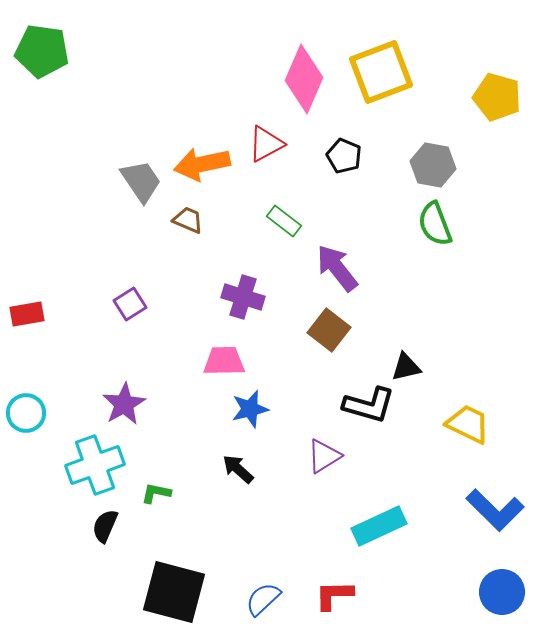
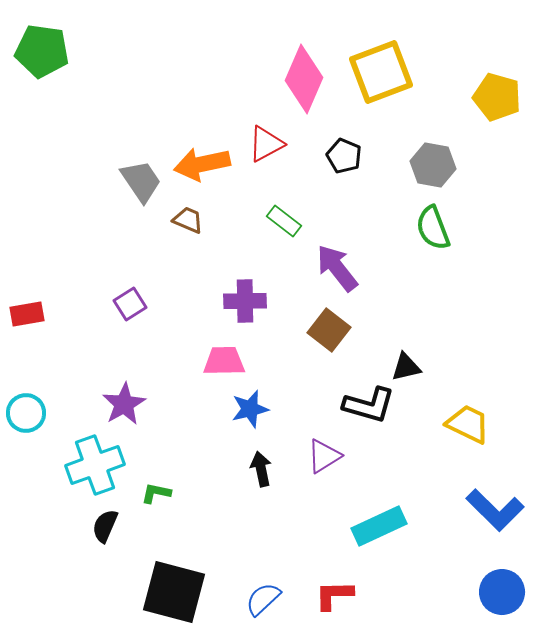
green semicircle: moved 2 px left, 4 px down
purple cross: moved 2 px right, 4 px down; rotated 18 degrees counterclockwise
black arrow: moved 23 px right; rotated 36 degrees clockwise
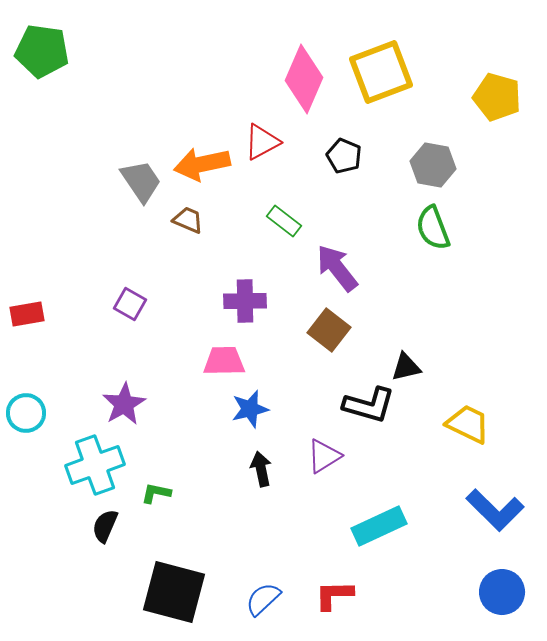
red triangle: moved 4 px left, 2 px up
purple square: rotated 28 degrees counterclockwise
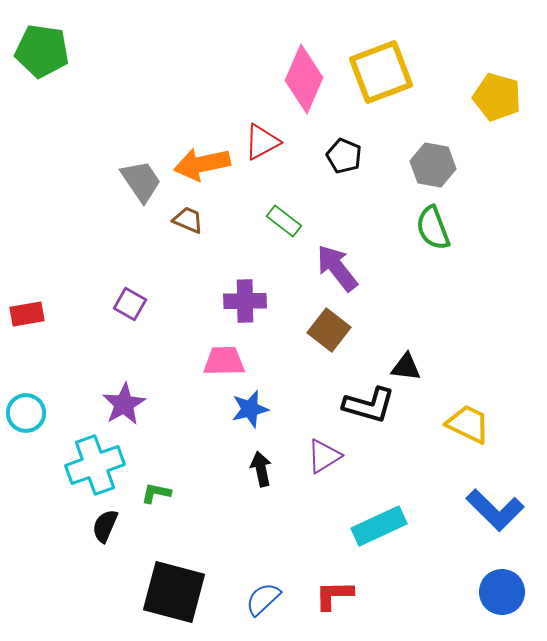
black triangle: rotated 20 degrees clockwise
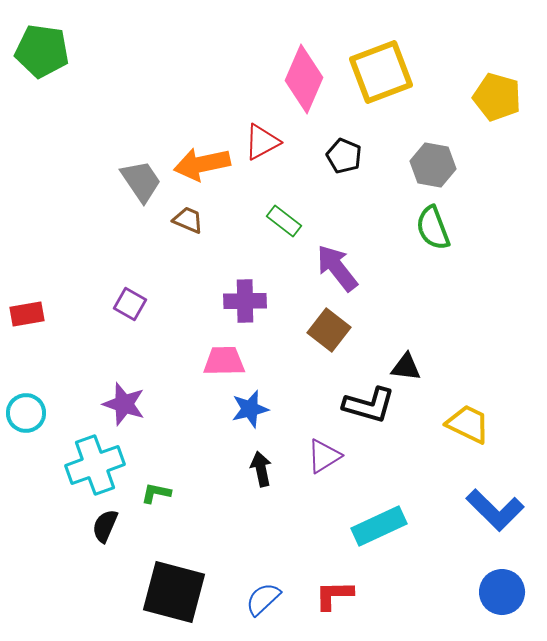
purple star: rotated 24 degrees counterclockwise
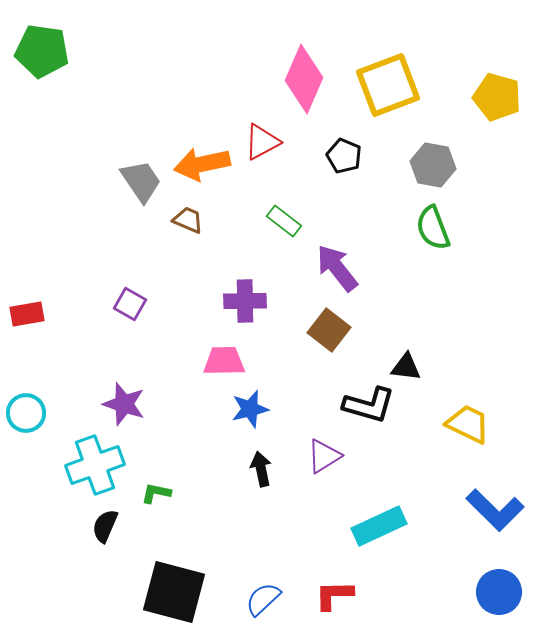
yellow square: moved 7 px right, 13 px down
blue circle: moved 3 px left
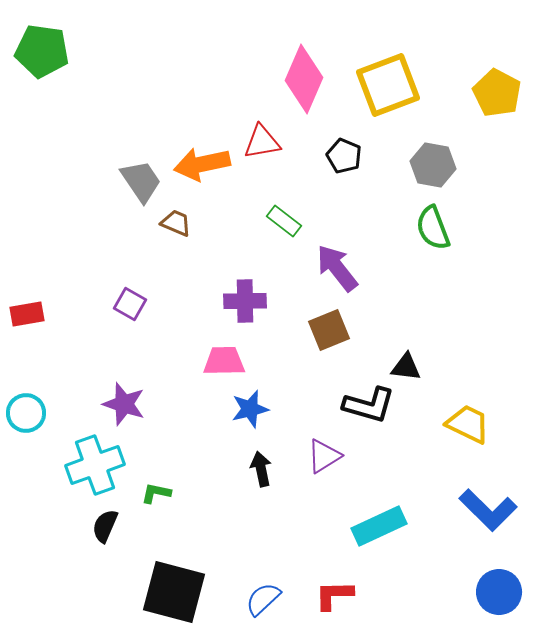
yellow pentagon: moved 4 px up; rotated 12 degrees clockwise
red triangle: rotated 18 degrees clockwise
brown trapezoid: moved 12 px left, 3 px down
brown square: rotated 30 degrees clockwise
blue L-shape: moved 7 px left
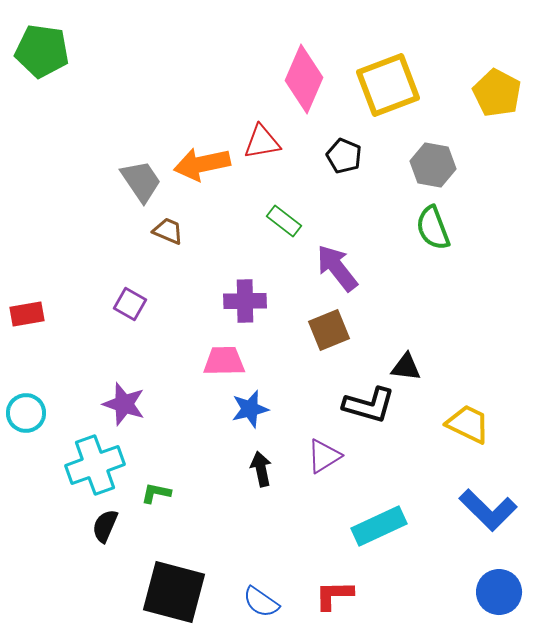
brown trapezoid: moved 8 px left, 8 px down
blue semicircle: moved 2 px left, 3 px down; rotated 102 degrees counterclockwise
